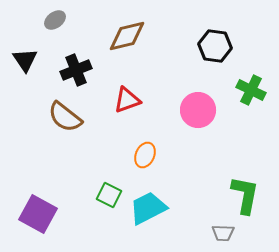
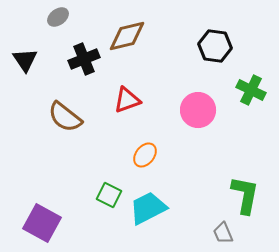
gray ellipse: moved 3 px right, 3 px up
black cross: moved 8 px right, 11 px up
orange ellipse: rotated 15 degrees clockwise
purple square: moved 4 px right, 9 px down
gray trapezoid: rotated 65 degrees clockwise
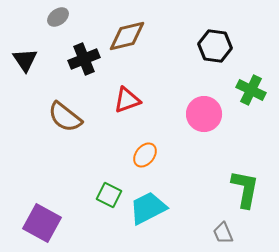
pink circle: moved 6 px right, 4 px down
green L-shape: moved 6 px up
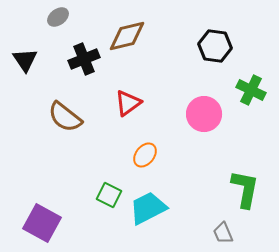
red triangle: moved 1 px right, 3 px down; rotated 16 degrees counterclockwise
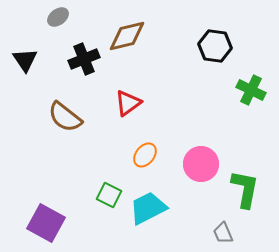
pink circle: moved 3 px left, 50 px down
purple square: moved 4 px right
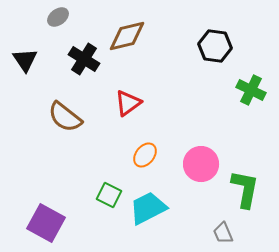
black cross: rotated 36 degrees counterclockwise
